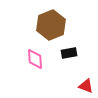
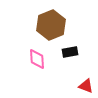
black rectangle: moved 1 px right, 1 px up
pink diamond: moved 2 px right
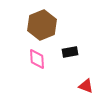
brown hexagon: moved 9 px left
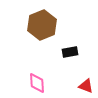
pink diamond: moved 24 px down
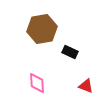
brown hexagon: moved 4 px down; rotated 12 degrees clockwise
black rectangle: rotated 35 degrees clockwise
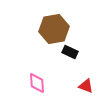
brown hexagon: moved 12 px right
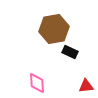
red triangle: rotated 28 degrees counterclockwise
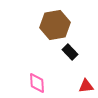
brown hexagon: moved 1 px right, 4 px up
black rectangle: rotated 21 degrees clockwise
